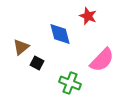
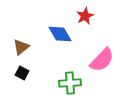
red star: moved 3 px left; rotated 24 degrees clockwise
blue diamond: rotated 15 degrees counterclockwise
black square: moved 15 px left, 10 px down
green cross: rotated 25 degrees counterclockwise
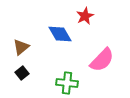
black square: rotated 24 degrees clockwise
green cross: moved 3 px left; rotated 10 degrees clockwise
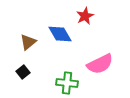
brown triangle: moved 7 px right, 5 px up
pink semicircle: moved 2 px left, 4 px down; rotated 20 degrees clockwise
black square: moved 1 px right, 1 px up
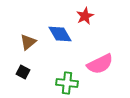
black square: rotated 24 degrees counterclockwise
